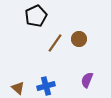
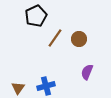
brown line: moved 5 px up
purple semicircle: moved 8 px up
brown triangle: rotated 24 degrees clockwise
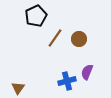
blue cross: moved 21 px right, 5 px up
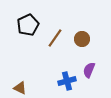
black pentagon: moved 8 px left, 9 px down
brown circle: moved 3 px right
purple semicircle: moved 2 px right, 2 px up
brown triangle: moved 2 px right; rotated 40 degrees counterclockwise
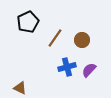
black pentagon: moved 3 px up
brown circle: moved 1 px down
purple semicircle: rotated 21 degrees clockwise
blue cross: moved 14 px up
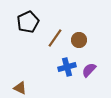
brown circle: moved 3 px left
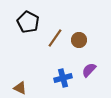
black pentagon: rotated 20 degrees counterclockwise
blue cross: moved 4 px left, 11 px down
